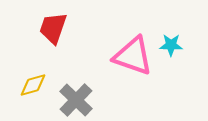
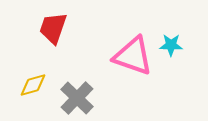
gray cross: moved 1 px right, 2 px up
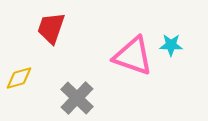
red trapezoid: moved 2 px left
yellow diamond: moved 14 px left, 7 px up
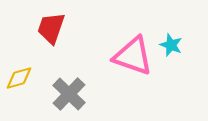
cyan star: rotated 20 degrees clockwise
gray cross: moved 8 px left, 4 px up
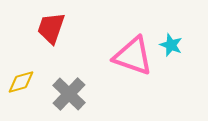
yellow diamond: moved 2 px right, 4 px down
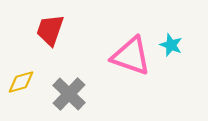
red trapezoid: moved 1 px left, 2 px down
pink triangle: moved 2 px left
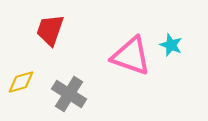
gray cross: rotated 12 degrees counterclockwise
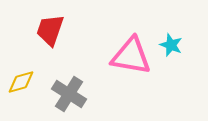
pink triangle: rotated 9 degrees counterclockwise
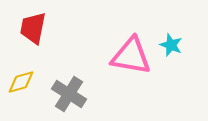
red trapezoid: moved 17 px left, 2 px up; rotated 8 degrees counterclockwise
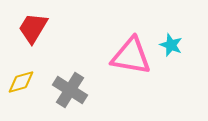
red trapezoid: rotated 20 degrees clockwise
gray cross: moved 1 px right, 4 px up
